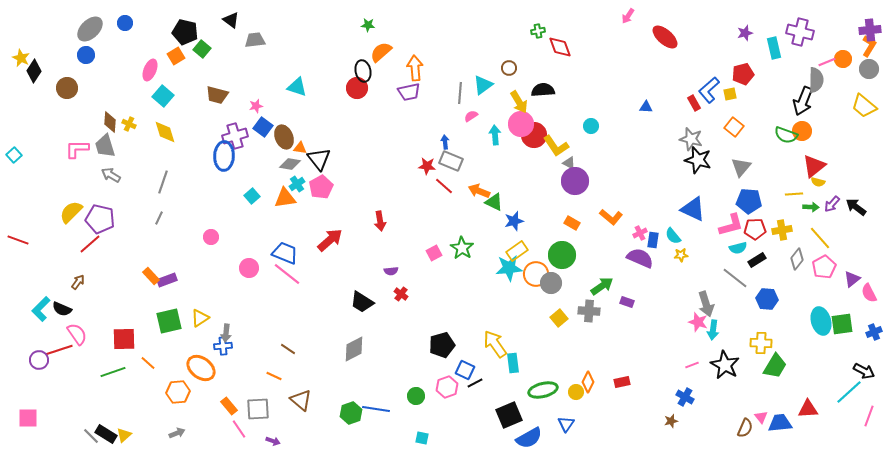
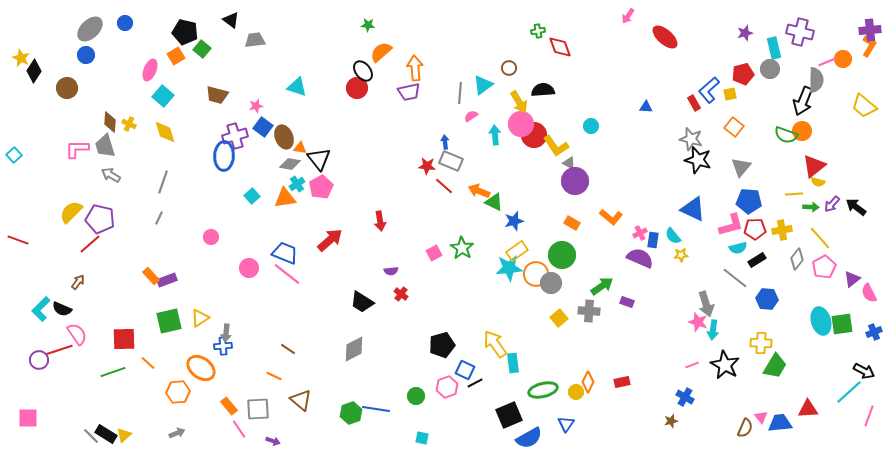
gray circle at (869, 69): moved 99 px left
black ellipse at (363, 71): rotated 25 degrees counterclockwise
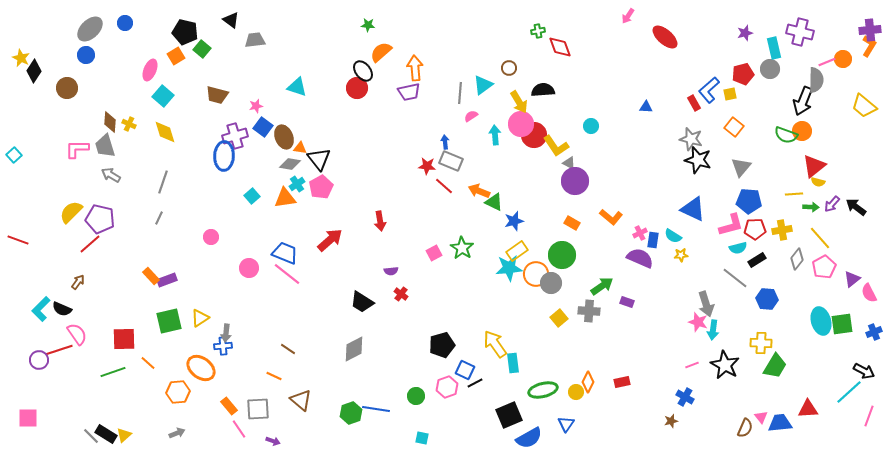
cyan semicircle at (673, 236): rotated 18 degrees counterclockwise
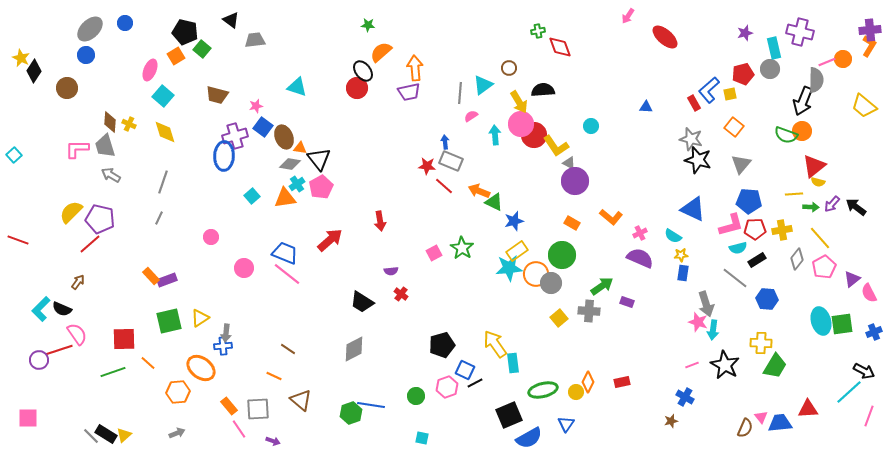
gray triangle at (741, 167): moved 3 px up
blue rectangle at (653, 240): moved 30 px right, 33 px down
pink circle at (249, 268): moved 5 px left
blue line at (376, 409): moved 5 px left, 4 px up
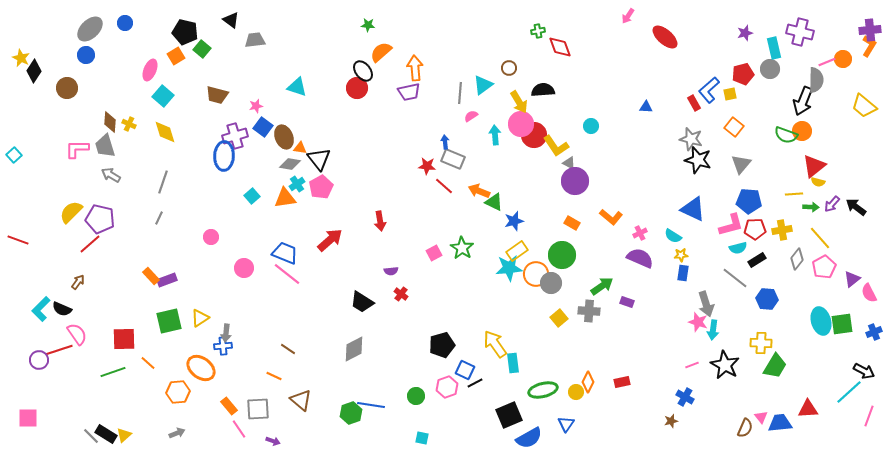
gray rectangle at (451, 161): moved 2 px right, 2 px up
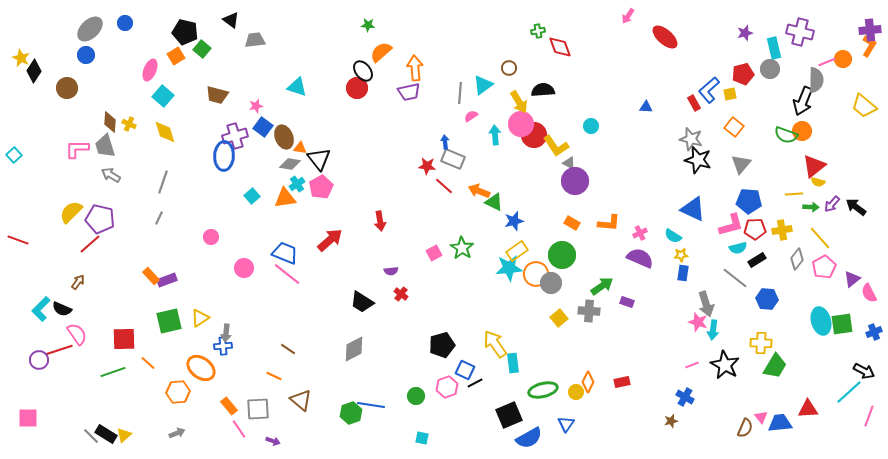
orange L-shape at (611, 217): moved 2 px left, 6 px down; rotated 35 degrees counterclockwise
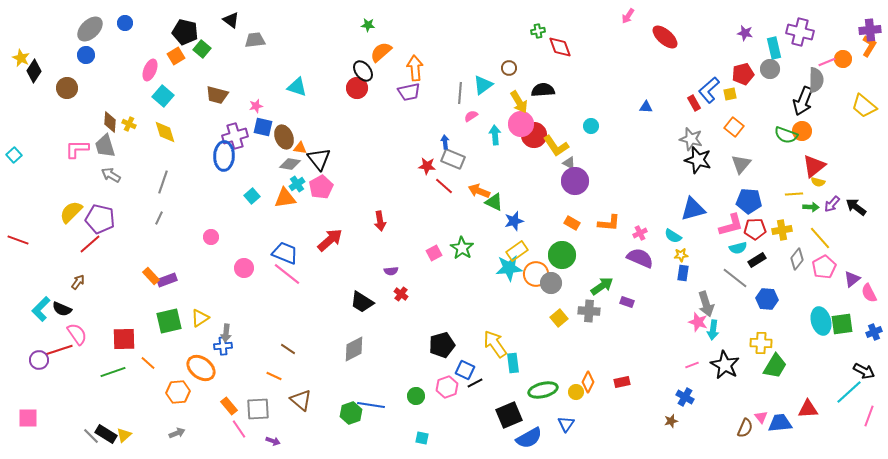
purple star at (745, 33): rotated 28 degrees clockwise
blue square at (263, 127): rotated 24 degrees counterclockwise
blue triangle at (693, 209): rotated 40 degrees counterclockwise
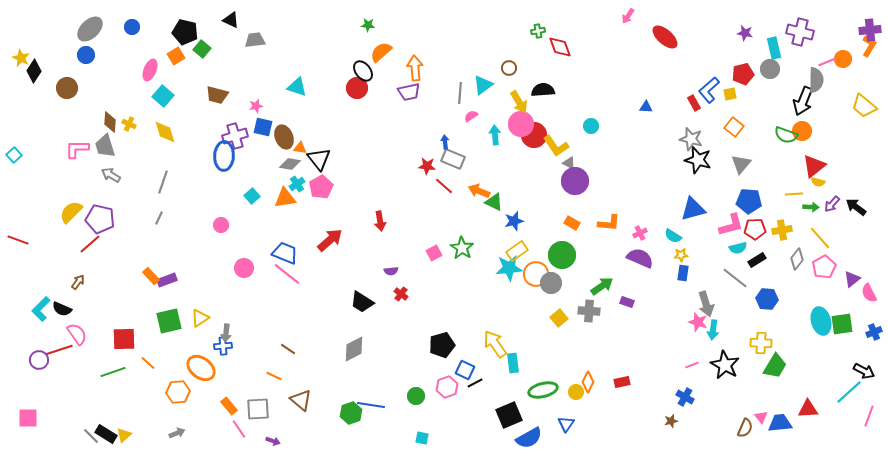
black triangle at (231, 20): rotated 12 degrees counterclockwise
blue circle at (125, 23): moved 7 px right, 4 px down
pink circle at (211, 237): moved 10 px right, 12 px up
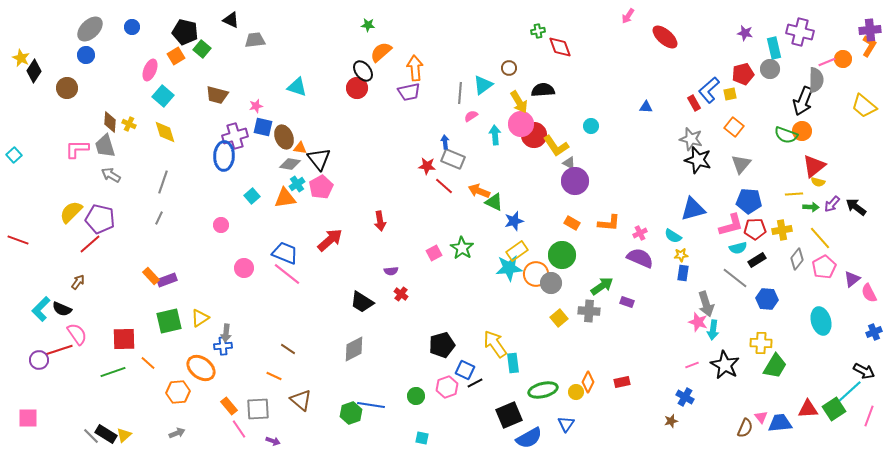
green square at (842, 324): moved 8 px left, 85 px down; rotated 25 degrees counterclockwise
